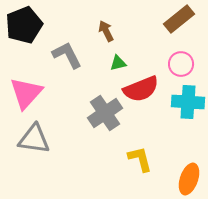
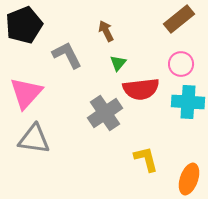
green triangle: rotated 36 degrees counterclockwise
red semicircle: rotated 15 degrees clockwise
yellow L-shape: moved 6 px right
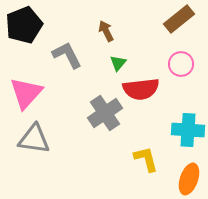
cyan cross: moved 28 px down
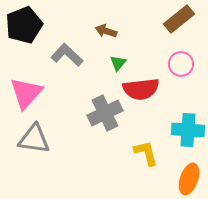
brown arrow: rotated 45 degrees counterclockwise
gray L-shape: rotated 20 degrees counterclockwise
gray cross: rotated 8 degrees clockwise
yellow L-shape: moved 6 px up
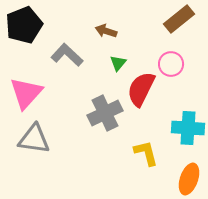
pink circle: moved 10 px left
red semicircle: rotated 123 degrees clockwise
cyan cross: moved 2 px up
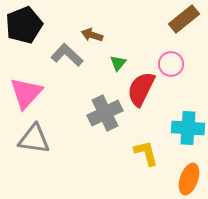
brown rectangle: moved 5 px right
brown arrow: moved 14 px left, 4 px down
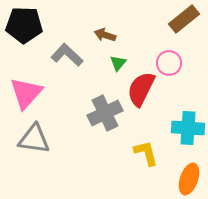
black pentagon: rotated 24 degrees clockwise
brown arrow: moved 13 px right
pink circle: moved 2 px left, 1 px up
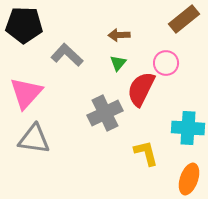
brown arrow: moved 14 px right; rotated 20 degrees counterclockwise
pink circle: moved 3 px left
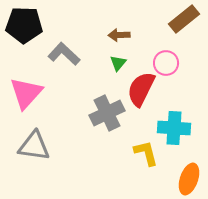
gray L-shape: moved 3 px left, 1 px up
gray cross: moved 2 px right
cyan cross: moved 14 px left
gray triangle: moved 7 px down
